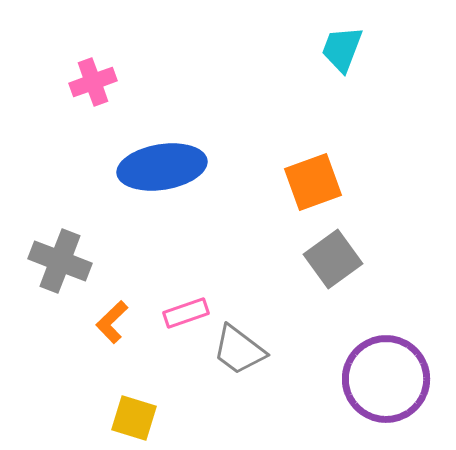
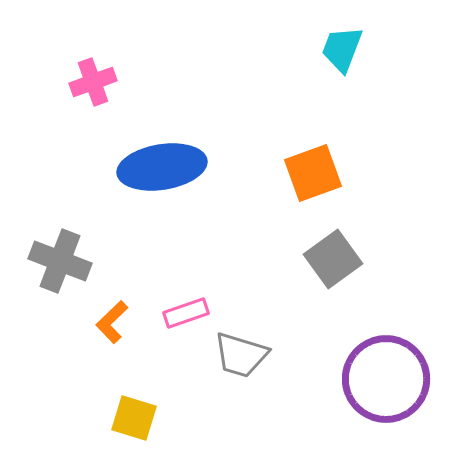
orange square: moved 9 px up
gray trapezoid: moved 2 px right, 5 px down; rotated 20 degrees counterclockwise
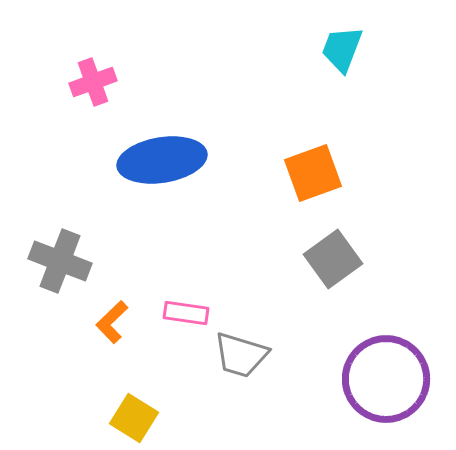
blue ellipse: moved 7 px up
pink rectangle: rotated 27 degrees clockwise
yellow square: rotated 15 degrees clockwise
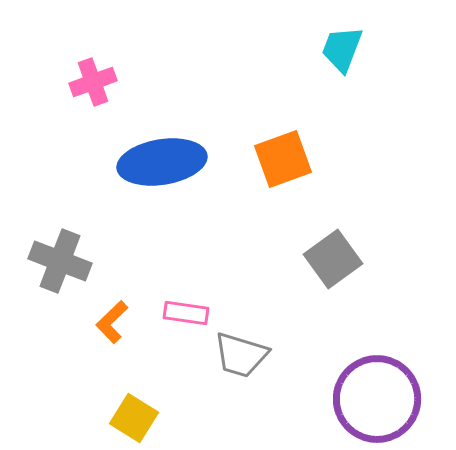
blue ellipse: moved 2 px down
orange square: moved 30 px left, 14 px up
purple circle: moved 9 px left, 20 px down
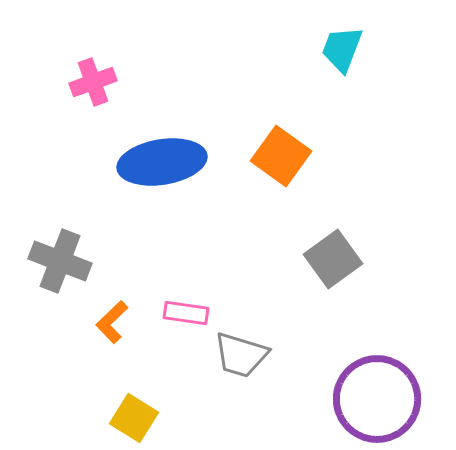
orange square: moved 2 px left, 3 px up; rotated 34 degrees counterclockwise
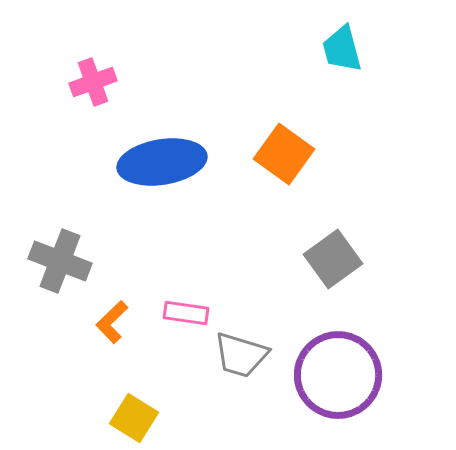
cyan trapezoid: rotated 36 degrees counterclockwise
orange square: moved 3 px right, 2 px up
purple circle: moved 39 px left, 24 px up
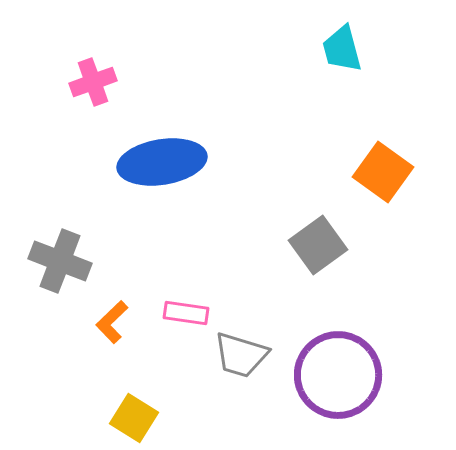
orange square: moved 99 px right, 18 px down
gray square: moved 15 px left, 14 px up
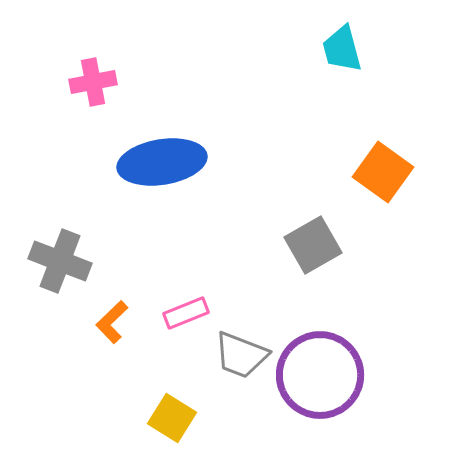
pink cross: rotated 9 degrees clockwise
gray square: moved 5 px left; rotated 6 degrees clockwise
pink rectangle: rotated 30 degrees counterclockwise
gray trapezoid: rotated 4 degrees clockwise
purple circle: moved 18 px left
yellow square: moved 38 px right
